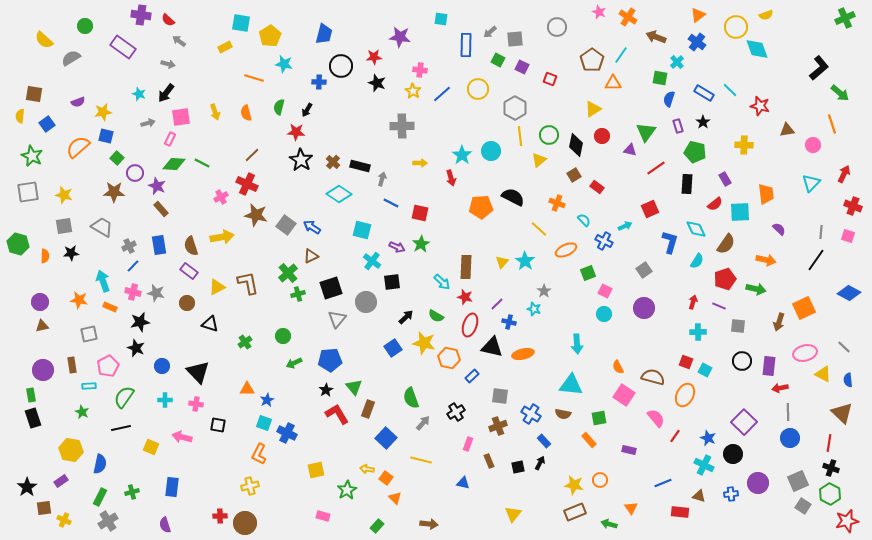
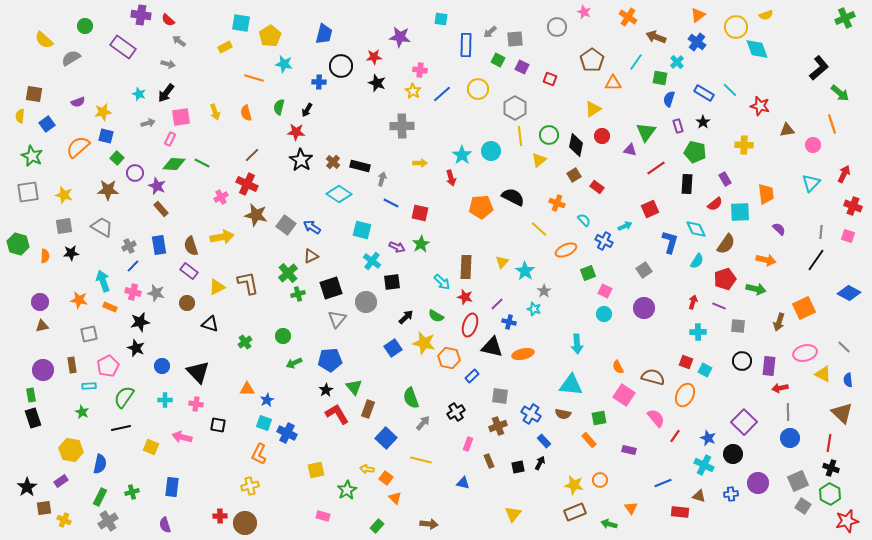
pink star at (599, 12): moved 15 px left
cyan line at (621, 55): moved 15 px right, 7 px down
brown star at (114, 192): moved 6 px left, 2 px up
cyan star at (525, 261): moved 10 px down
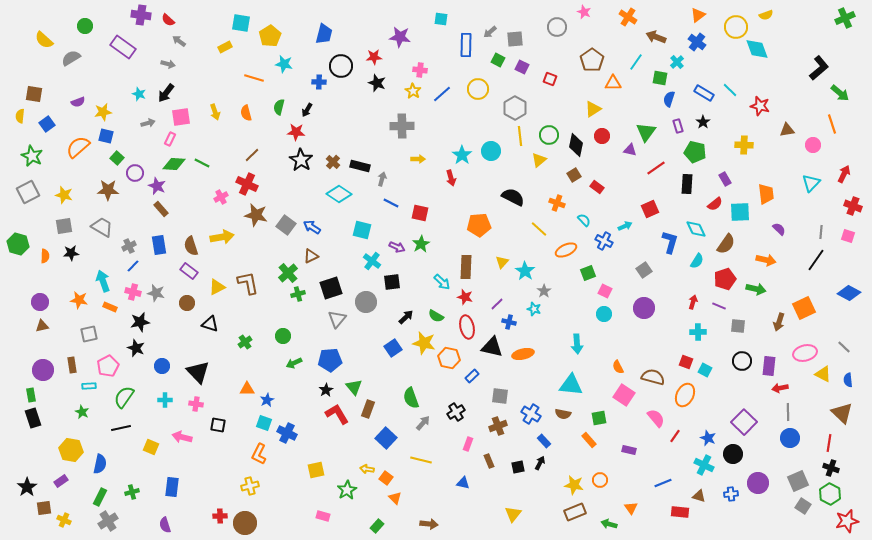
yellow arrow at (420, 163): moved 2 px left, 4 px up
gray square at (28, 192): rotated 20 degrees counterclockwise
orange pentagon at (481, 207): moved 2 px left, 18 px down
red ellipse at (470, 325): moved 3 px left, 2 px down; rotated 30 degrees counterclockwise
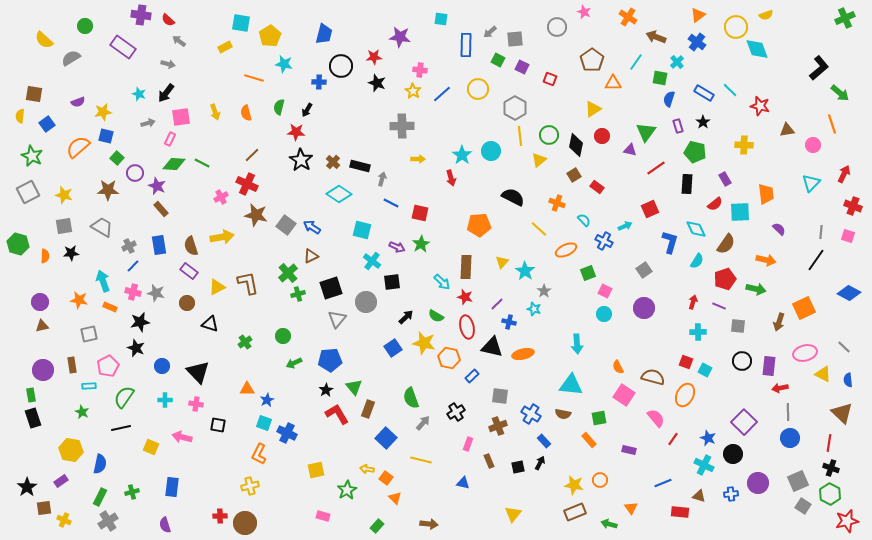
red line at (675, 436): moved 2 px left, 3 px down
